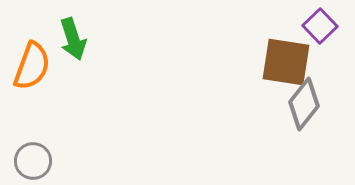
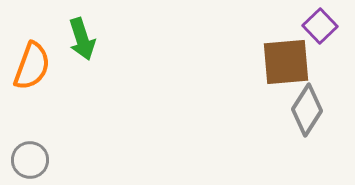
green arrow: moved 9 px right
brown square: rotated 14 degrees counterclockwise
gray diamond: moved 3 px right, 6 px down; rotated 6 degrees counterclockwise
gray circle: moved 3 px left, 1 px up
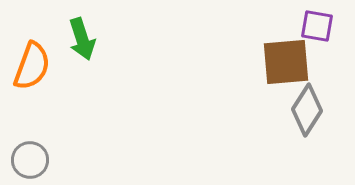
purple square: moved 3 px left; rotated 36 degrees counterclockwise
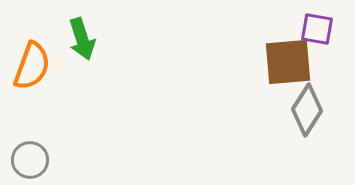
purple square: moved 3 px down
brown square: moved 2 px right
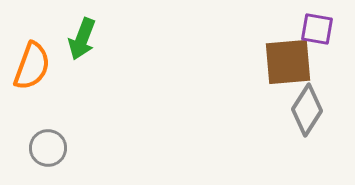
green arrow: rotated 39 degrees clockwise
gray circle: moved 18 px right, 12 px up
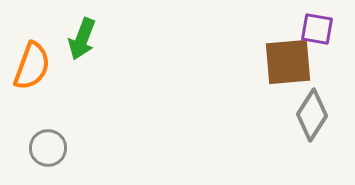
gray diamond: moved 5 px right, 5 px down
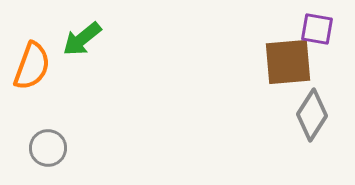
green arrow: rotated 30 degrees clockwise
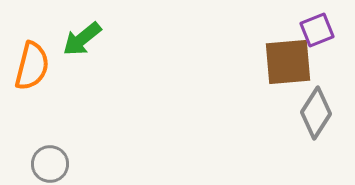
purple square: moved 1 px down; rotated 32 degrees counterclockwise
orange semicircle: rotated 6 degrees counterclockwise
gray diamond: moved 4 px right, 2 px up
gray circle: moved 2 px right, 16 px down
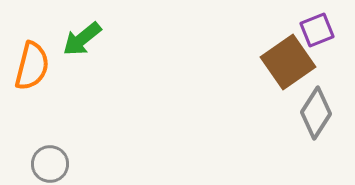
brown square: rotated 30 degrees counterclockwise
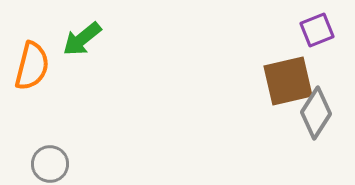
brown square: moved 19 px down; rotated 22 degrees clockwise
